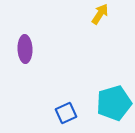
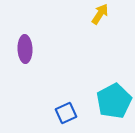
cyan pentagon: moved 2 px up; rotated 12 degrees counterclockwise
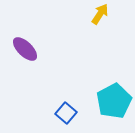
purple ellipse: rotated 44 degrees counterclockwise
blue square: rotated 25 degrees counterclockwise
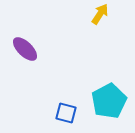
cyan pentagon: moved 5 px left
blue square: rotated 25 degrees counterclockwise
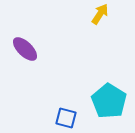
cyan pentagon: rotated 12 degrees counterclockwise
blue square: moved 5 px down
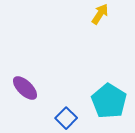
purple ellipse: moved 39 px down
blue square: rotated 30 degrees clockwise
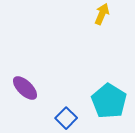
yellow arrow: moved 2 px right; rotated 10 degrees counterclockwise
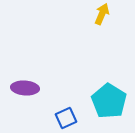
purple ellipse: rotated 40 degrees counterclockwise
blue square: rotated 20 degrees clockwise
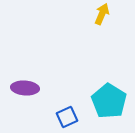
blue square: moved 1 px right, 1 px up
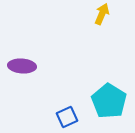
purple ellipse: moved 3 px left, 22 px up
